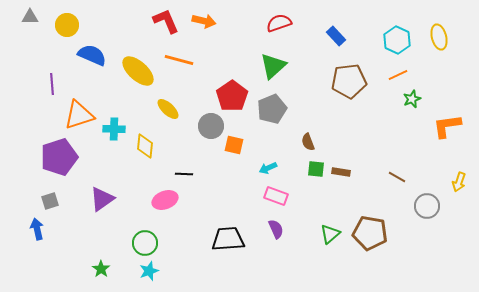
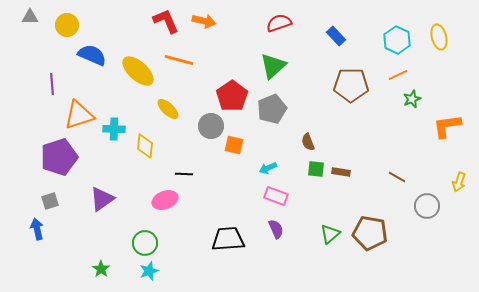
brown pentagon at (349, 81): moved 2 px right, 4 px down; rotated 8 degrees clockwise
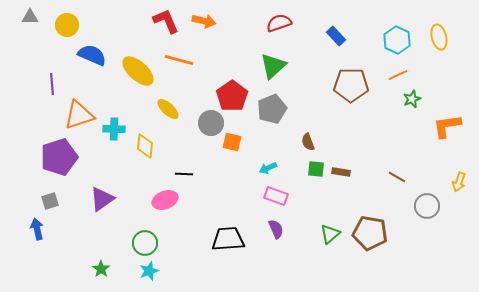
gray circle at (211, 126): moved 3 px up
orange square at (234, 145): moved 2 px left, 3 px up
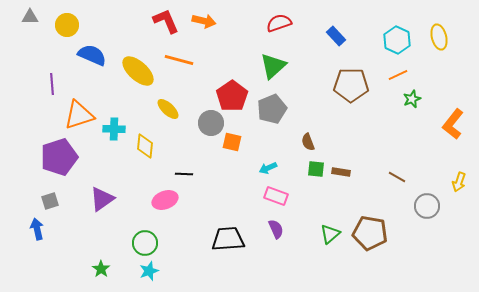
orange L-shape at (447, 126): moved 6 px right, 2 px up; rotated 44 degrees counterclockwise
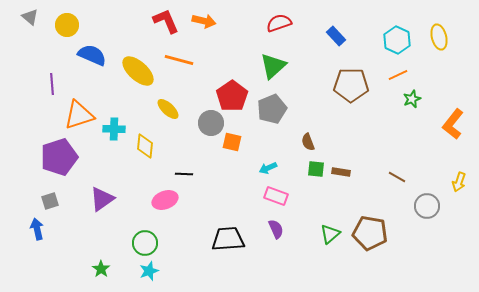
gray triangle at (30, 17): rotated 42 degrees clockwise
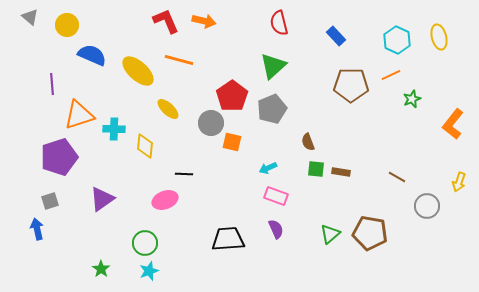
red semicircle at (279, 23): rotated 85 degrees counterclockwise
orange line at (398, 75): moved 7 px left
